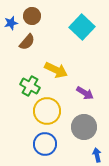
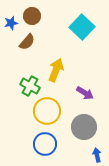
yellow arrow: rotated 95 degrees counterclockwise
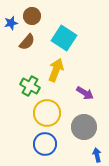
cyan square: moved 18 px left, 11 px down; rotated 10 degrees counterclockwise
yellow circle: moved 2 px down
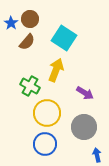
brown circle: moved 2 px left, 3 px down
blue star: rotated 24 degrees counterclockwise
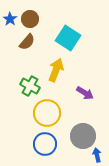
blue star: moved 1 px left, 4 px up
cyan square: moved 4 px right
gray circle: moved 1 px left, 9 px down
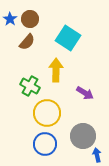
yellow arrow: rotated 20 degrees counterclockwise
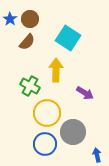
gray circle: moved 10 px left, 4 px up
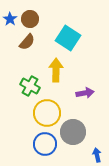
purple arrow: rotated 42 degrees counterclockwise
